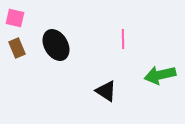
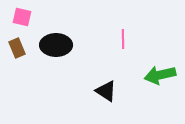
pink square: moved 7 px right, 1 px up
black ellipse: rotated 60 degrees counterclockwise
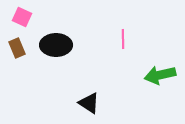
pink square: rotated 12 degrees clockwise
black triangle: moved 17 px left, 12 px down
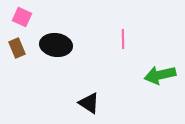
black ellipse: rotated 8 degrees clockwise
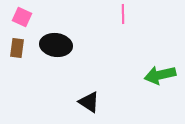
pink line: moved 25 px up
brown rectangle: rotated 30 degrees clockwise
black triangle: moved 1 px up
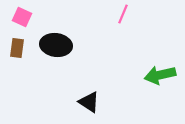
pink line: rotated 24 degrees clockwise
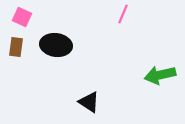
brown rectangle: moved 1 px left, 1 px up
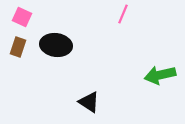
brown rectangle: moved 2 px right; rotated 12 degrees clockwise
